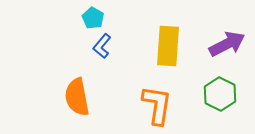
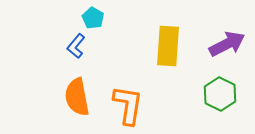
blue L-shape: moved 26 px left
orange L-shape: moved 29 px left
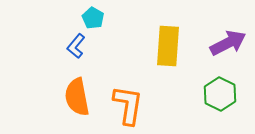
purple arrow: moved 1 px right, 1 px up
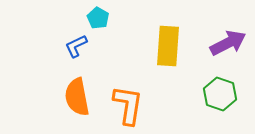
cyan pentagon: moved 5 px right
blue L-shape: rotated 25 degrees clockwise
green hexagon: rotated 8 degrees counterclockwise
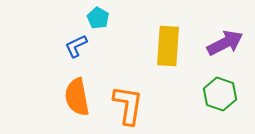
purple arrow: moved 3 px left
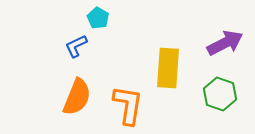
yellow rectangle: moved 22 px down
orange semicircle: rotated 147 degrees counterclockwise
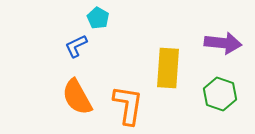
purple arrow: moved 2 px left; rotated 33 degrees clockwise
orange semicircle: rotated 129 degrees clockwise
